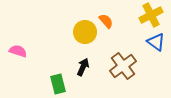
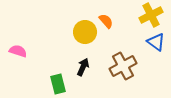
brown cross: rotated 8 degrees clockwise
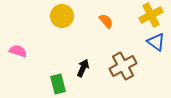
yellow circle: moved 23 px left, 16 px up
black arrow: moved 1 px down
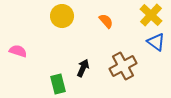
yellow cross: rotated 20 degrees counterclockwise
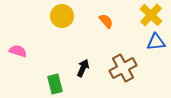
blue triangle: rotated 42 degrees counterclockwise
brown cross: moved 2 px down
green rectangle: moved 3 px left
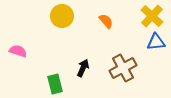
yellow cross: moved 1 px right, 1 px down
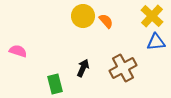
yellow circle: moved 21 px right
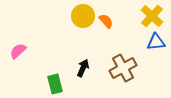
pink semicircle: rotated 60 degrees counterclockwise
